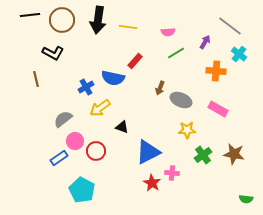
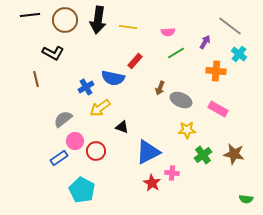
brown circle: moved 3 px right
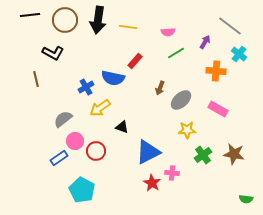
gray ellipse: rotated 65 degrees counterclockwise
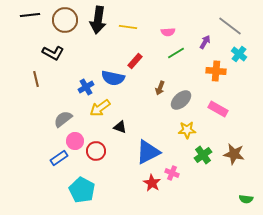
black triangle: moved 2 px left
pink cross: rotated 16 degrees clockwise
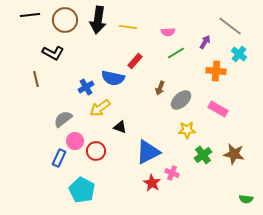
blue rectangle: rotated 30 degrees counterclockwise
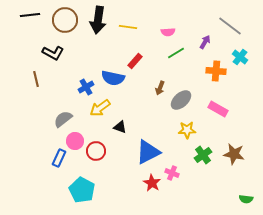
cyan cross: moved 1 px right, 3 px down
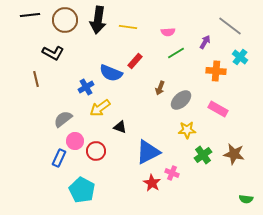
blue semicircle: moved 2 px left, 5 px up; rotated 10 degrees clockwise
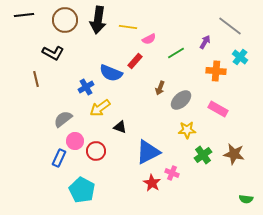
black line: moved 6 px left
pink semicircle: moved 19 px left, 7 px down; rotated 24 degrees counterclockwise
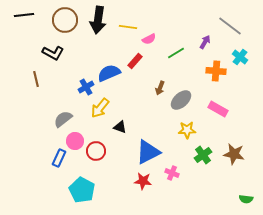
blue semicircle: moved 2 px left; rotated 135 degrees clockwise
yellow arrow: rotated 15 degrees counterclockwise
red star: moved 9 px left, 2 px up; rotated 24 degrees counterclockwise
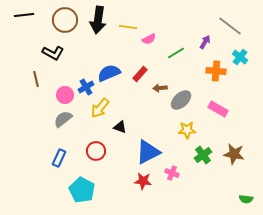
red rectangle: moved 5 px right, 13 px down
brown arrow: rotated 64 degrees clockwise
pink circle: moved 10 px left, 46 px up
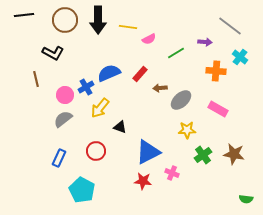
black arrow: rotated 8 degrees counterclockwise
purple arrow: rotated 64 degrees clockwise
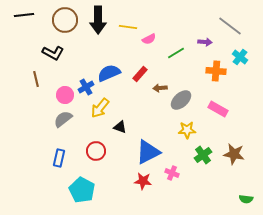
blue rectangle: rotated 12 degrees counterclockwise
